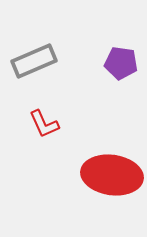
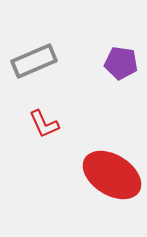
red ellipse: rotated 24 degrees clockwise
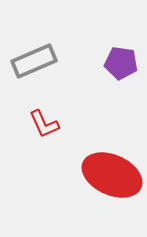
red ellipse: rotated 8 degrees counterclockwise
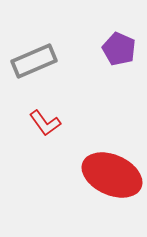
purple pentagon: moved 2 px left, 14 px up; rotated 16 degrees clockwise
red L-shape: moved 1 px right, 1 px up; rotated 12 degrees counterclockwise
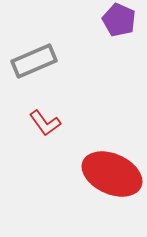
purple pentagon: moved 29 px up
red ellipse: moved 1 px up
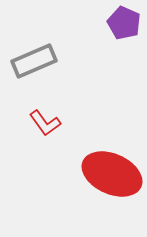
purple pentagon: moved 5 px right, 3 px down
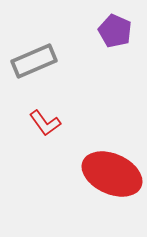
purple pentagon: moved 9 px left, 8 px down
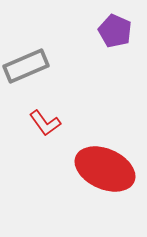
gray rectangle: moved 8 px left, 5 px down
red ellipse: moved 7 px left, 5 px up
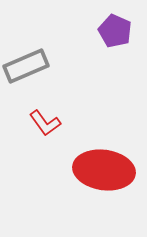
red ellipse: moved 1 px left, 1 px down; rotated 16 degrees counterclockwise
